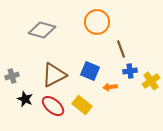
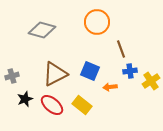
brown triangle: moved 1 px right, 1 px up
black star: rotated 28 degrees clockwise
red ellipse: moved 1 px left, 1 px up
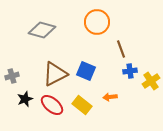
blue square: moved 4 px left
orange arrow: moved 10 px down
